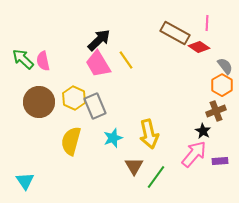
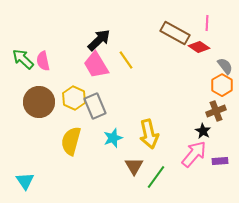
pink trapezoid: moved 2 px left, 1 px down
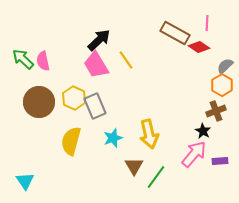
gray semicircle: rotated 96 degrees counterclockwise
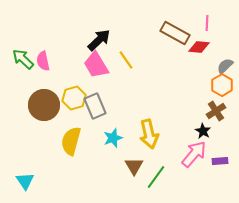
red diamond: rotated 30 degrees counterclockwise
yellow hexagon: rotated 20 degrees clockwise
brown circle: moved 5 px right, 3 px down
brown cross: rotated 12 degrees counterclockwise
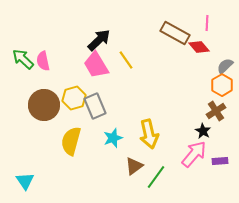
red diamond: rotated 45 degrees clockwise
brown triangle: rotated 24 degrees clockwise
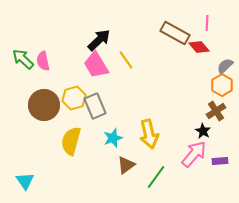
brown triangle: moved 8 px left, 1 px up
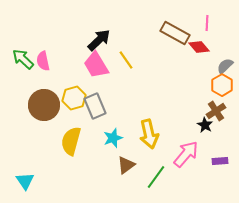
black star: moved 2 px right, 6 px up
pink arrow: moved 8 px left
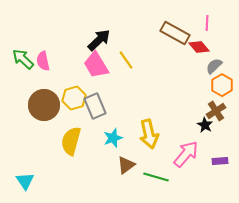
gray semicircle: moved 11 px left
green line: rotated 70 degrees clockwise
